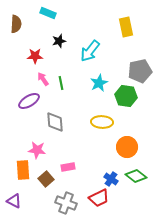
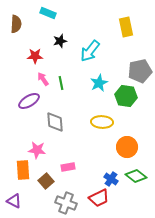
black star: moved 1 px right
brown square: moved 2 px down
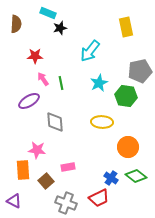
black star: moved 13 px up
orange circle: moved 1 px right
blue cross: moved 1 px up
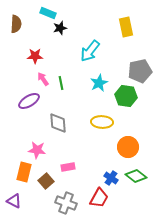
gray diamond: moved 3 px right, 1 px down
orange rectangle: moved 1 px right, 2 px down; rotated 18 degrees clockwise
red trapezoid: rotated 35 degrees counterclockwise
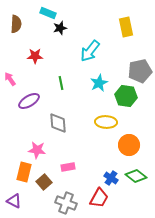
pink arrow: moved 33 px left
yellow ellipse: moved 4 px right
orange circle: moved 1 px right, 2 px up
brown square: moved 2 px left, 1 px down
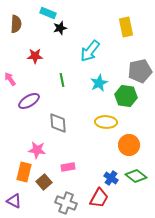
green line: moved 1 px right, 3 px up
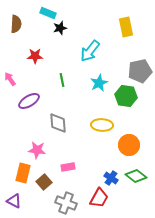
yellow ellipse: moved 4 px left, 3 px down
orange rectangle: moved 1 px left, 1 px down
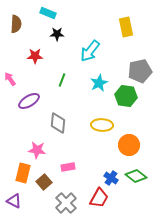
black star: moved 3 px left, 6 px down; rotated 16 degrees clockwise
green line: rotated 32 degrees clockwise
gray diamond: rotated 10 degrees clockwise
gray cross: rotated 25 degrees clockwise
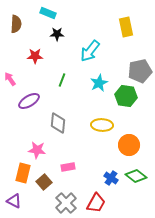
red trapezoid: moved 3 px left, 5 px down
